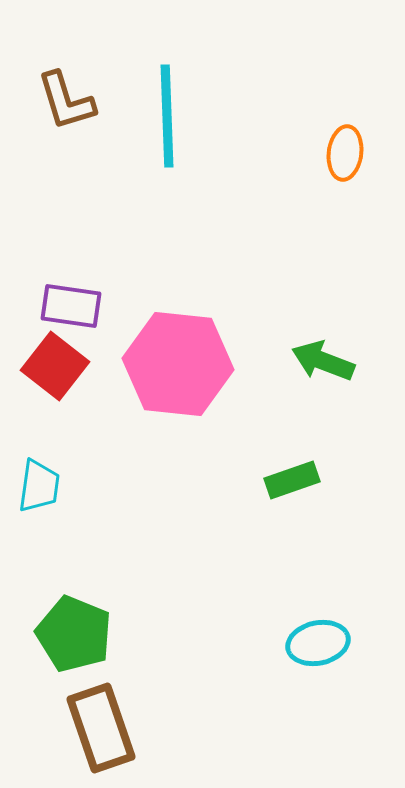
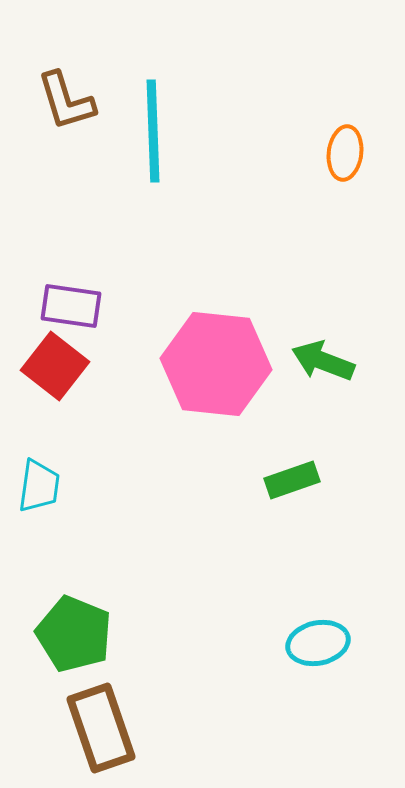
cyan line: moved 14 px left, 15 px down
pink hexagon: moved 38 px right
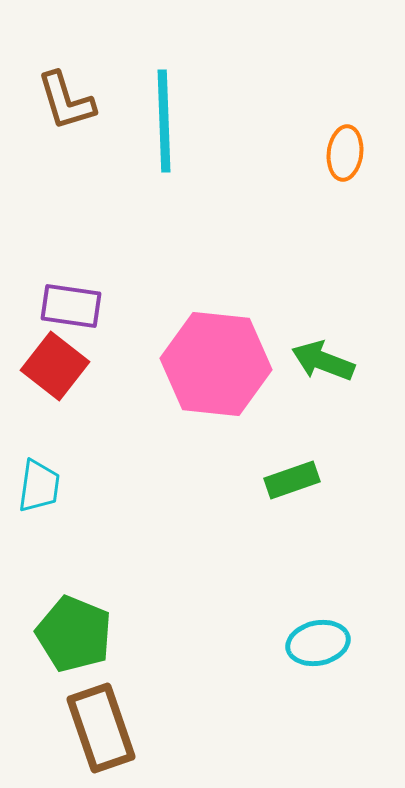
cyan line: moved 11 px right, 10 px up
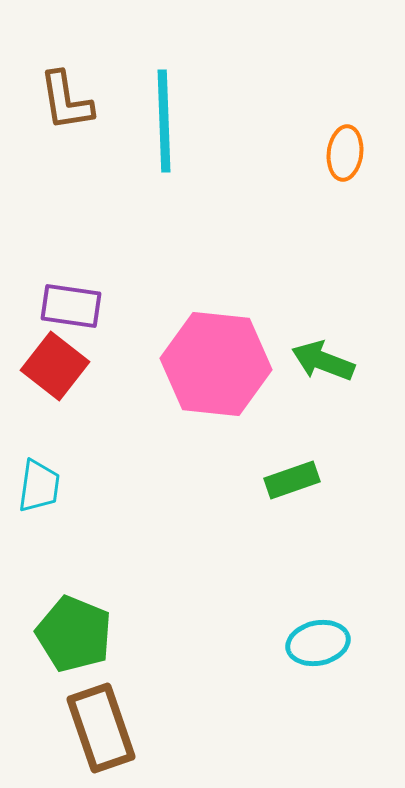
brown L-shape: rotated 8 degrees clockwise
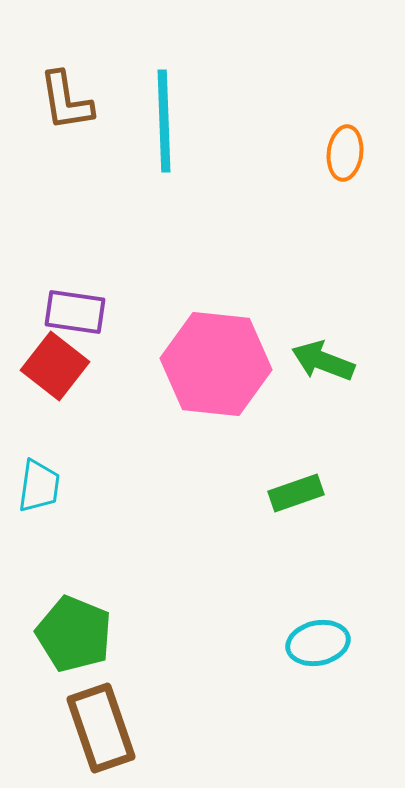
purple rectangle: moved 4 px right, 6 px down
green rectangle: moved 4 px right, 13 px down
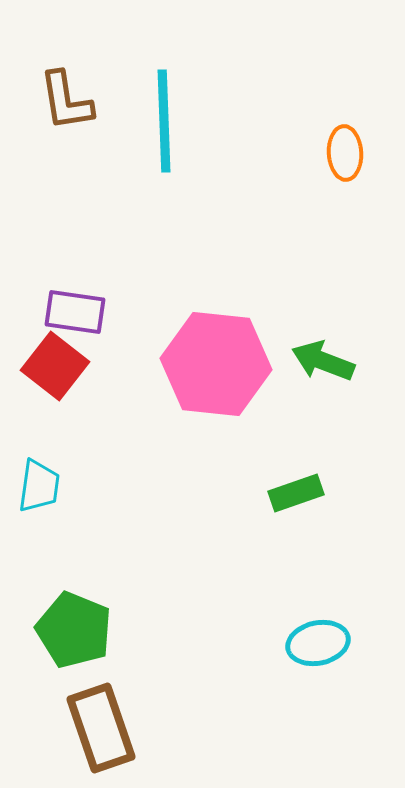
orange ellipse: rotated 10 degrees counterclockwise
green pentagon: moved 4 px up
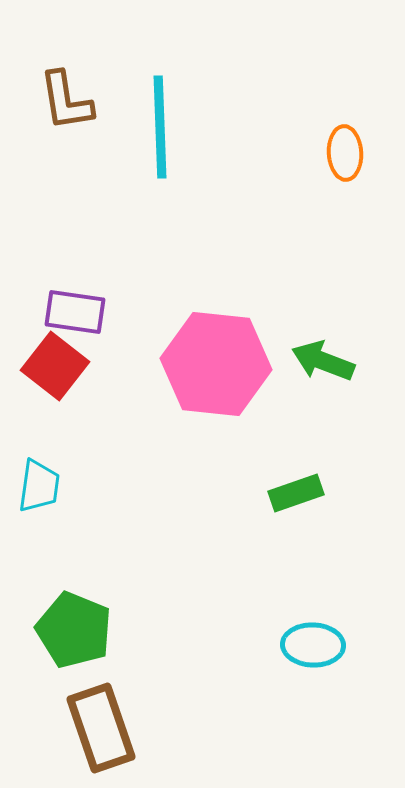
cyan line: moved 4 px left, 6 px down
cyan ellipse: moved 5 px left, 2 px down; rotated 14 degrees clockwise
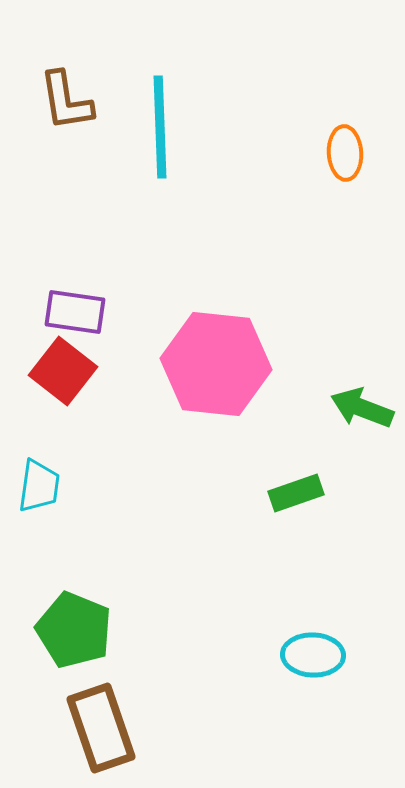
green arrow: moved 39 px right, 47 px down
red square: moved 8 px right, 5 px down
cyan ellipse: moved 10 px down
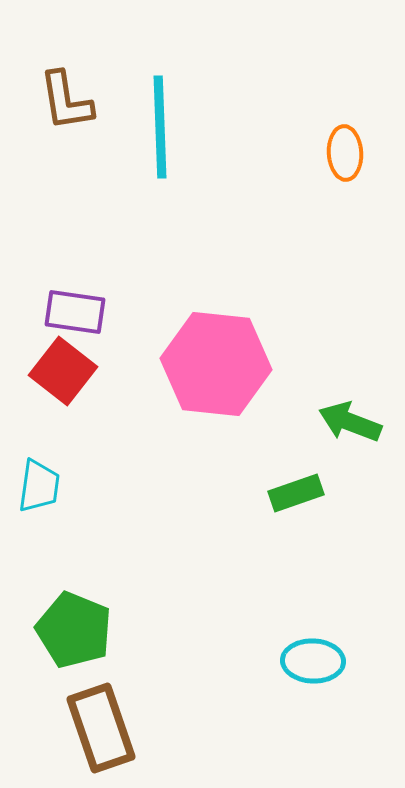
green arrow: moved 12 px left, 14 px down
cyan ellipse: moved 6 px down
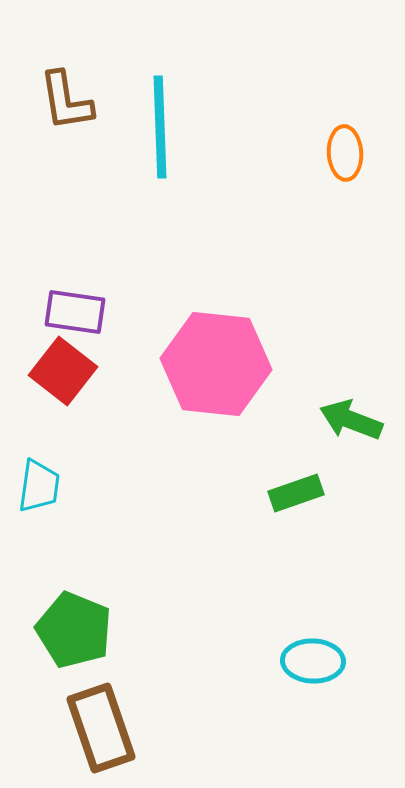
green arrow: moved 1 px right, 2 px up
